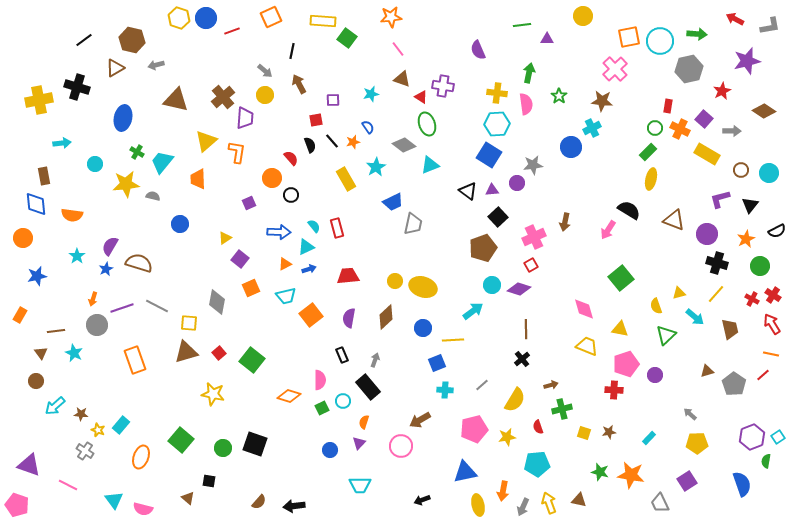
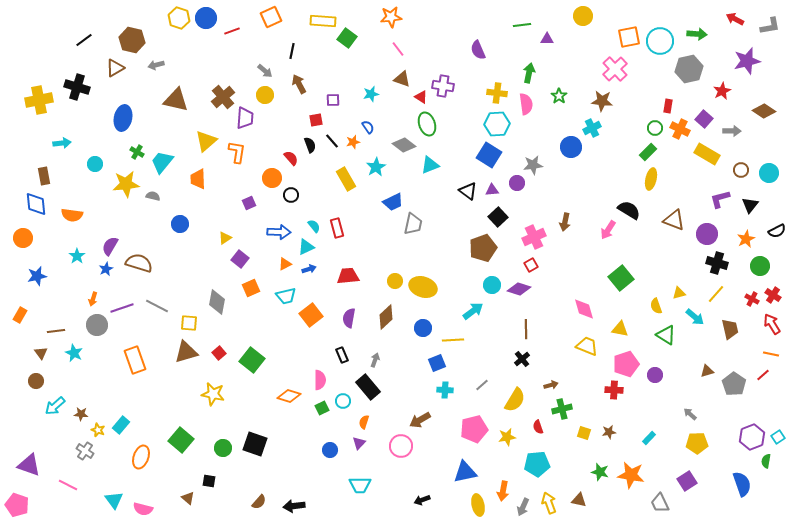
green triangle at (666, 335): rotated 45 degrees counterclockwise
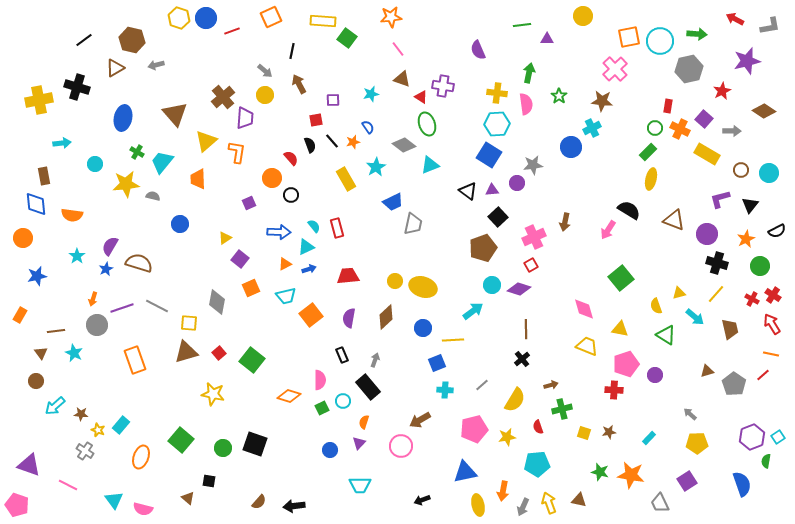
brown triangle at (176, 100): moved 1 px left, 14 px down; rotated 36 degrees clockwise
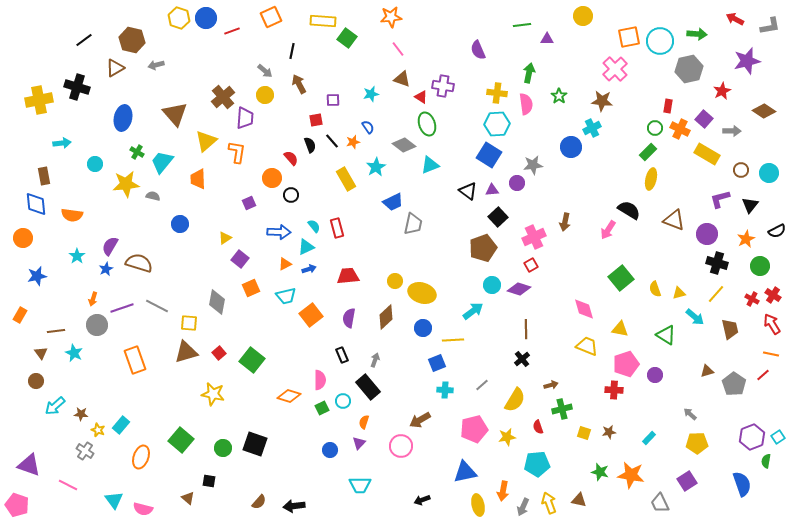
yellow ellipse at (423, 287): moved 1 px left, 6 px down
yellow semicircle at (656, 306): moved 1 px left, 17 px up
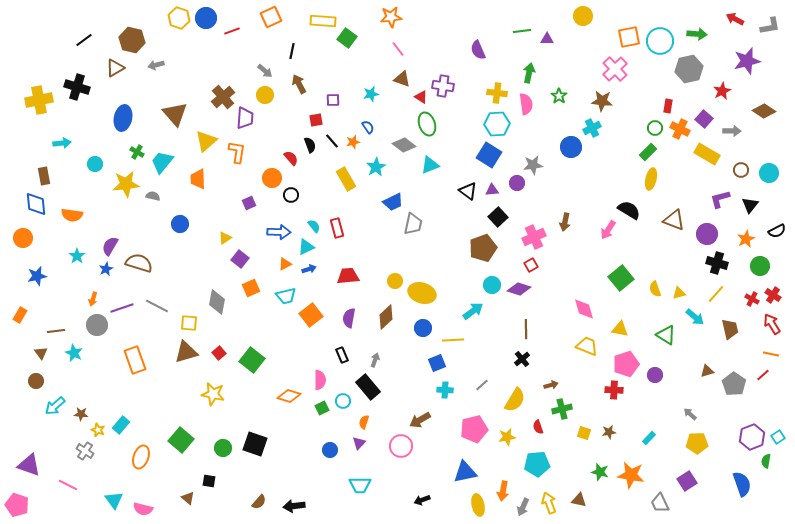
green line at (522, 25): moved 6 px down
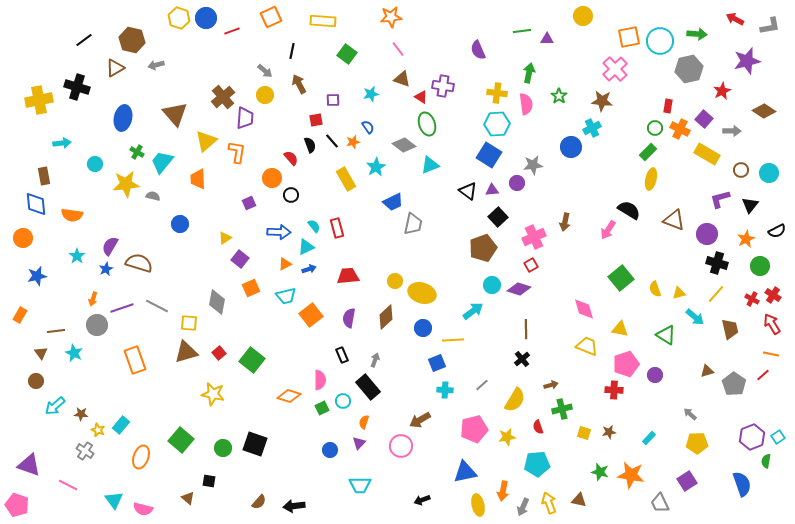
green square at (347, 38): moved 16 px down
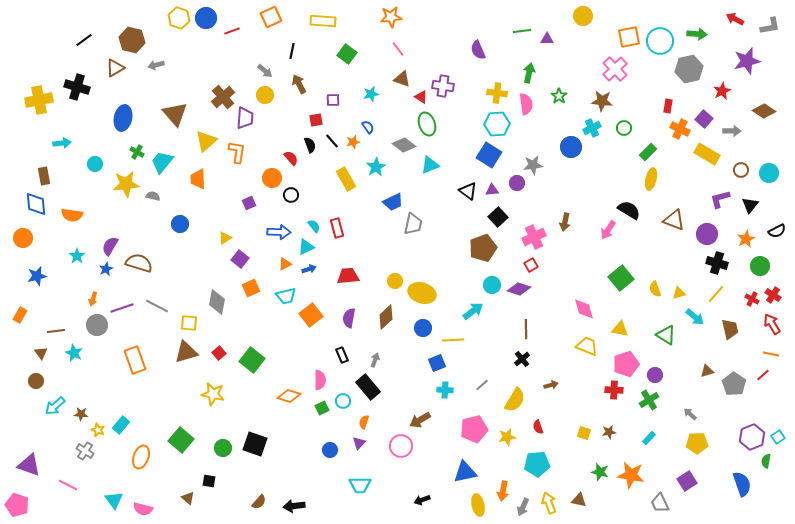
green circle at (655, 128): moved 31 px left
green cross at (562, 409): moved 87 px right, 9 px up; rotated 18 degrees counterclockwise
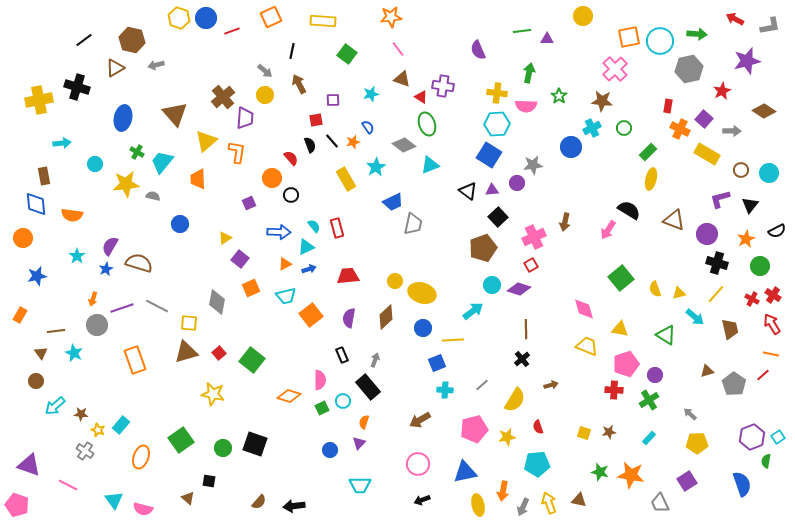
pink semicircle at (526, 104): moved 2 px down; rotated 100 degrees clockwise
green square at (181, 440): rotated 15 degrees clockwise
pink circle at (401, 446): moved 17 px right, 18 px down
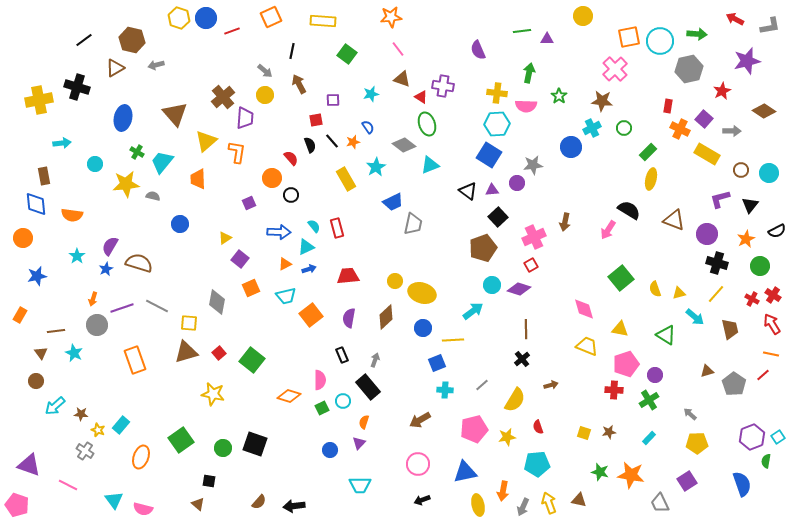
brown triangle at (188, 498): moved 10 px right, 6 px down
